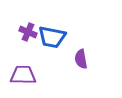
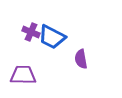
purple cross: moved 3 px right
blue trapezoid: rotated 16 degrees clockwise
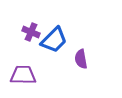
blue trapezoid: moved 2 px right, 3 px down; rotated 72 degrees counterclockwise
